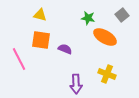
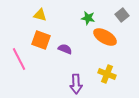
orange square: rotated 12 degrees clockwise
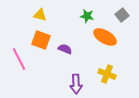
green star: moved 1 px left, 2 px up
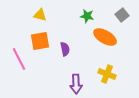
orange square: moved 1 px left, 1 px down; rotated 30 degrees counterclockwise
purple semicircle: rotated 56 degrees clockwise
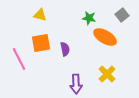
green star: moved 2 px right, 2 px down
orange square: moved 1 px right, 2 px down
yellow cross: rotated 24 degrees clockwise
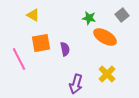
yellow triangle: moved 7 px left; rotated 16 degrees clockwise
purple arrow: rotated 18 degrees clockwise
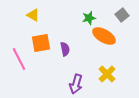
green star: rotated 24 degrees counterclockwise
orange ellipse: moved 1 px left, 1 px up
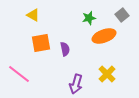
orange ellipse: rotated 50 degrees counterclockwise
pink line: moved 15 px down; rotated 25 degrees counterclockwise
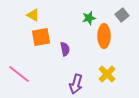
orange ellipse: rotated 70 degrees counterclockwise
orange square: moved 6 px up
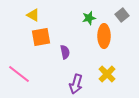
purple semicircle: moved 3 px down
